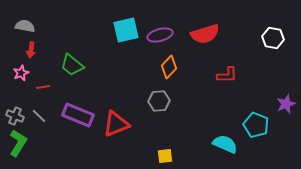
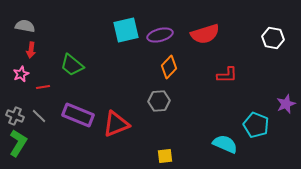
pink star: moved 1 px down
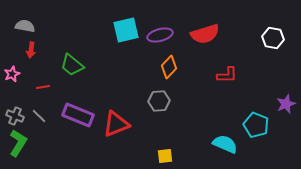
pink star: moved 9 px left
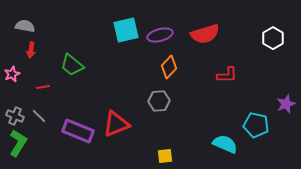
white hexagon: rotated 20 degrees clockwise
purple rectangle: moved 16 px down
cyan pentagon: rotated 10 degrees counterclockwise
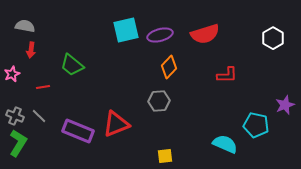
purple star: moved 1 px left, 1 px down
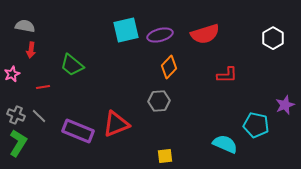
gray cross: moved 1 px right, 1 px up
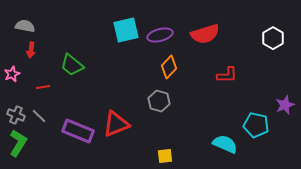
gray hexagon: rotated 20 degrees clockwise
